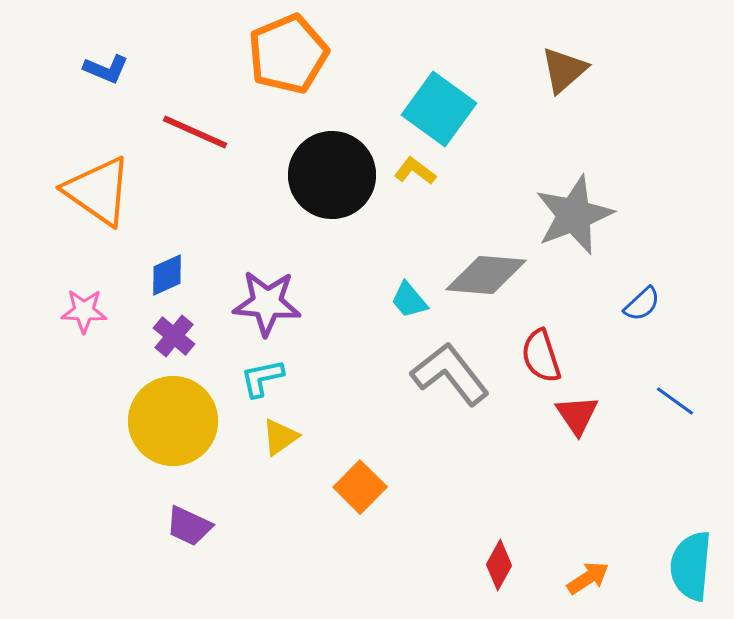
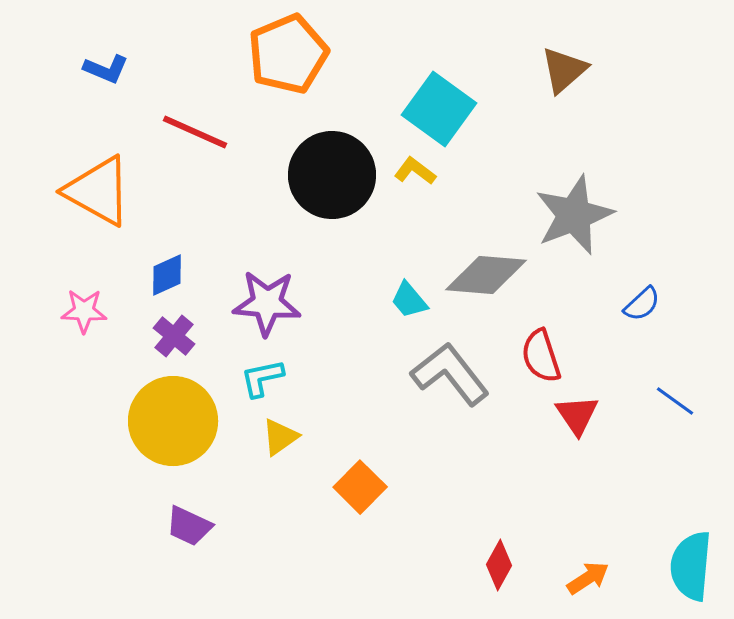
orange triangle: rotated 6 degrees counterclockwise
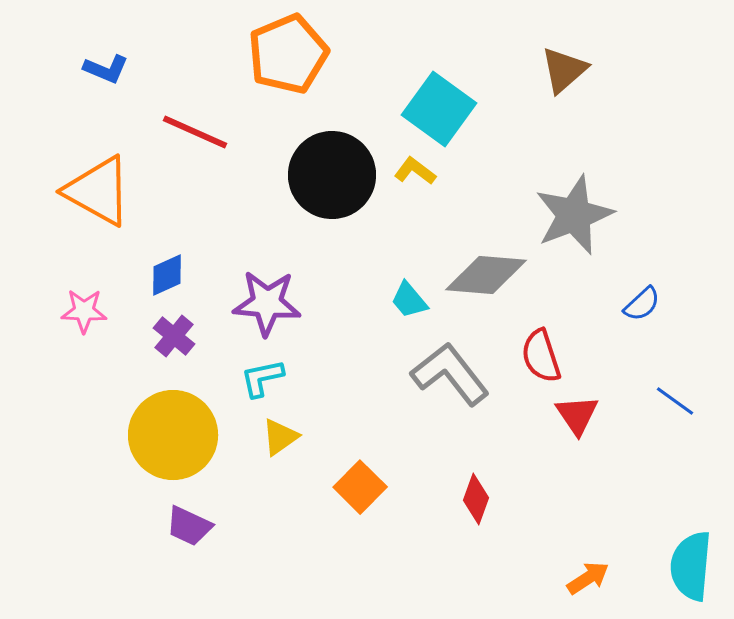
yellow circle: moved 14 px down
red diamond: moved 23 px left, 66 px up; rotated 9 degrees counterclockwise
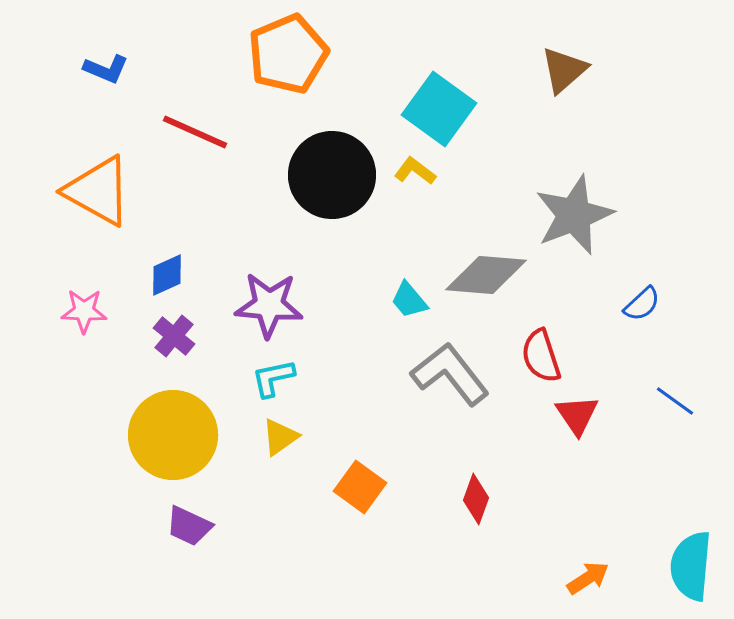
purple star: moved 2 px right, 2 px down
cyan L-shape: moved 11 px right
orange square: rotated 9 degrees counterclockwise
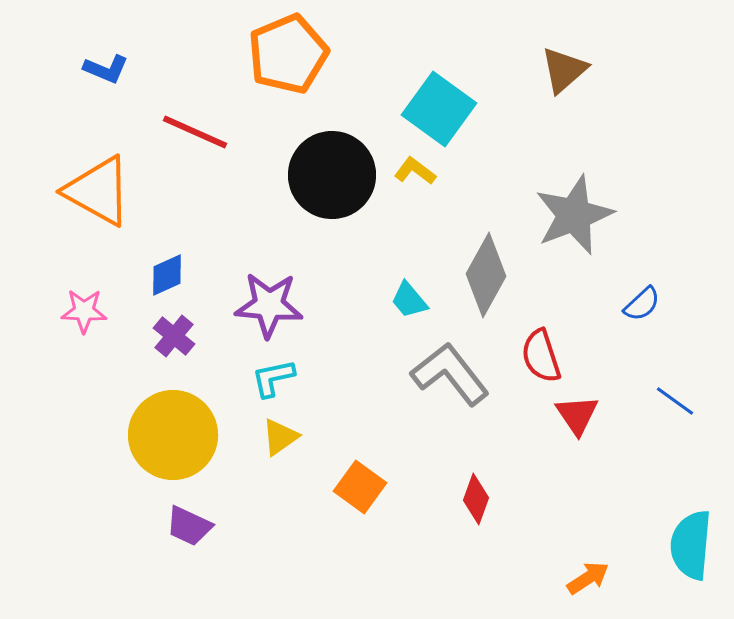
gray diamond: rotated 66 degrees counterclockwise
cyan semicircle: moved 21 px up
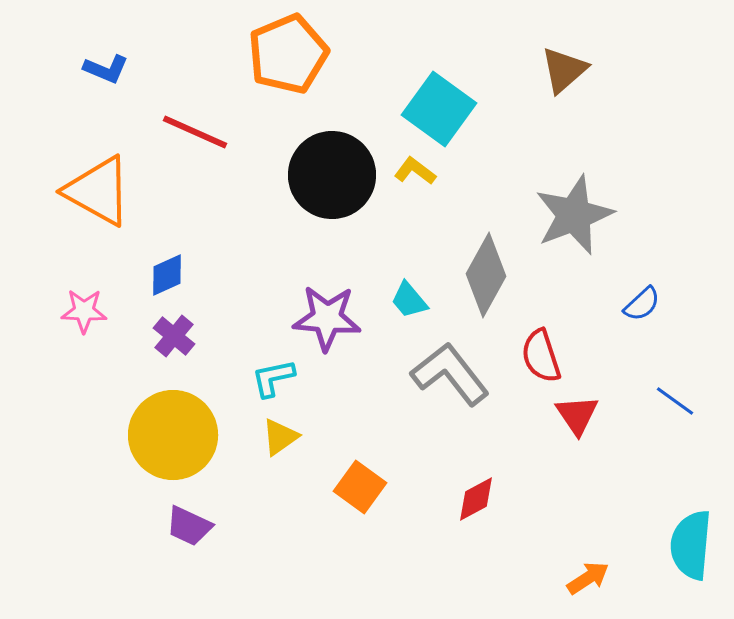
purple star: moved 58 px right, 13 px down
red diamond: rotated 42 degrees clockwise
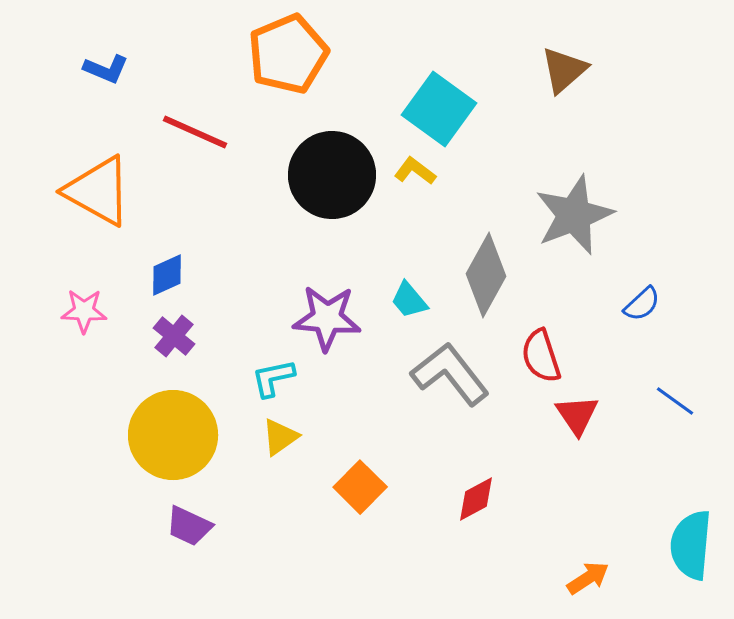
orange square: rotated 9 degrees clockwise
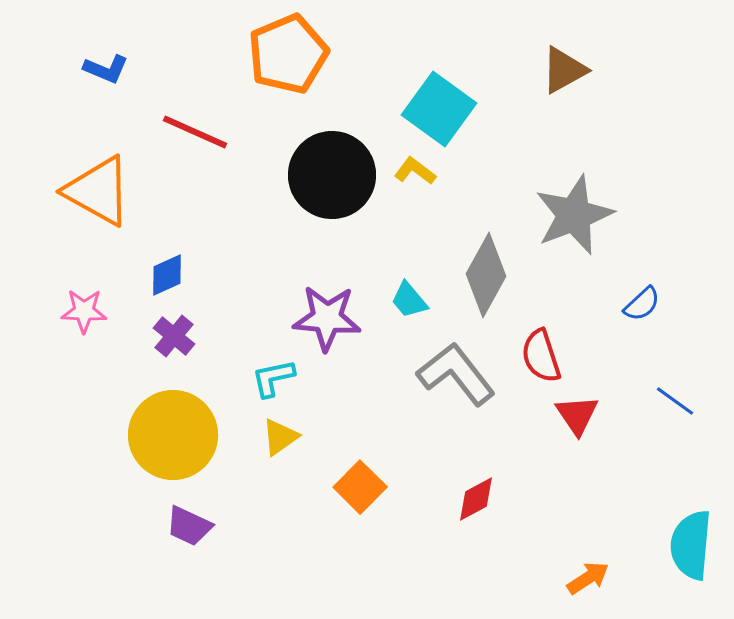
brown triangle: rotated 12 degrees clockwise
gray L-shape: moved 6 px right
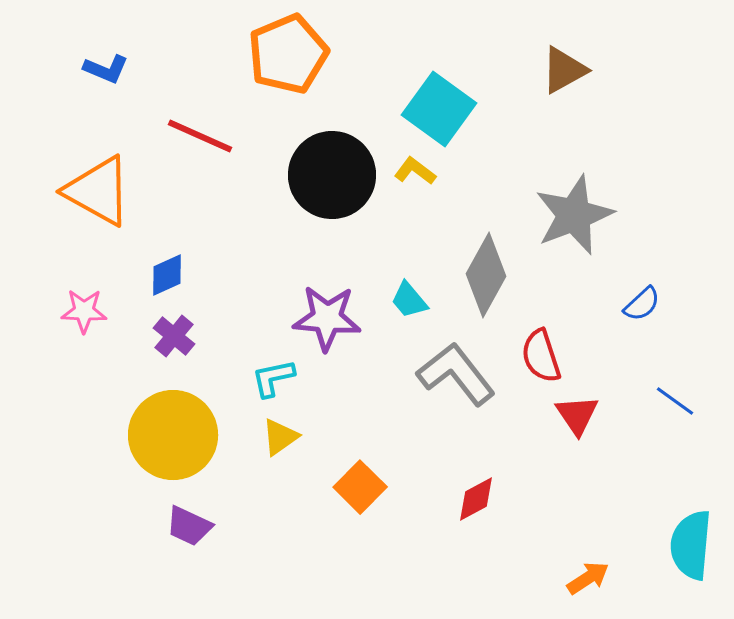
red line: moved 5 px right, 4 px down
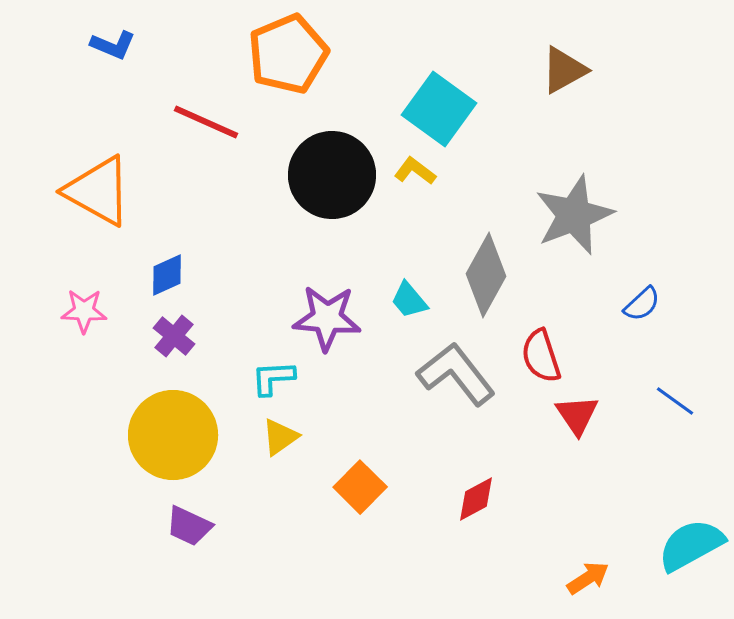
blue L-shape: moved 7 px right, 24 px up
red line: moved 6 px right, 14 px up
cyan L-shape: rotated 9 degrees clockwise
cyan semicircle: rotated 56 degrees clockwise
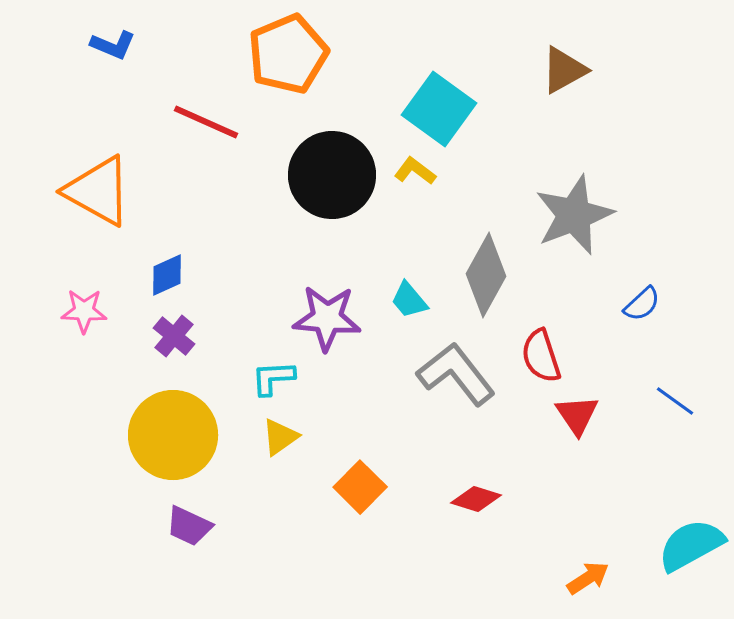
red diamond: rotated 45 degrees clockwise
